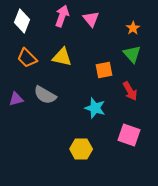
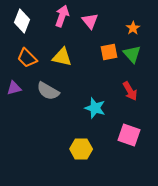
pink triangle: moved 1 px left, 2 px down
orange square: moved 5 px right, 18 px up
gray semicircle: moved 3 px right, 4 px up
purple triangle: moved 2 px left, 11 px up
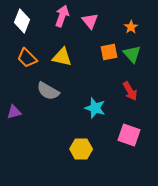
orange star: moved 2 px left, 1 px up
purple triangle: moved 24 px down
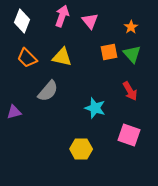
gray semicircle: rotated 80 degrees counterclockwise
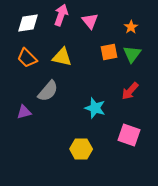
pink arrow: moved 1 px left, 1 px up
white diamond: moved 6 px right, 2 px down; rotated 60 degrees clockwise
green triangle: rotated 18 degrees clockwise
red arrow: rotated 72 degrees clockwise
purple triangle: moved 10 px right
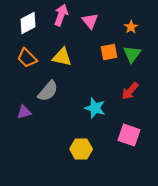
white diamond: rotated 20 degrees counterclockwise
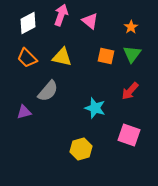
pink triangle: rotated 12 degrees counterclockwise
orange square: moved 3 px left, 4 px down; rotated 24 degrees clockwise
yellow hexagon: rotated 15 degrees counterclockwise
